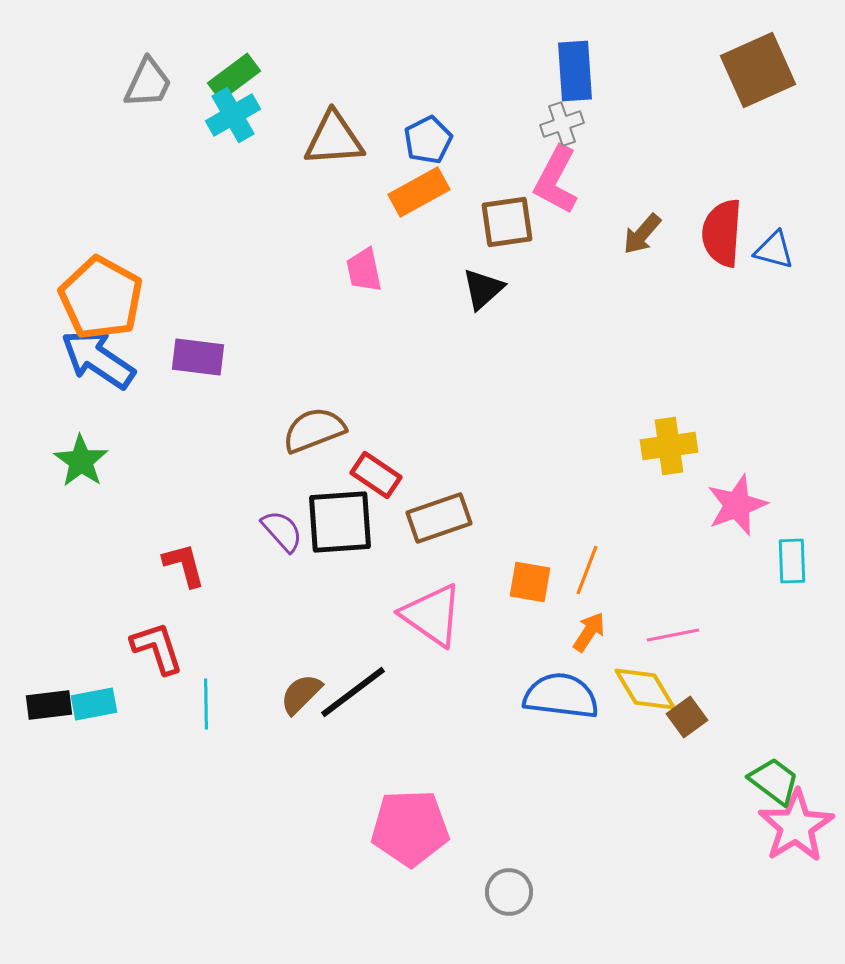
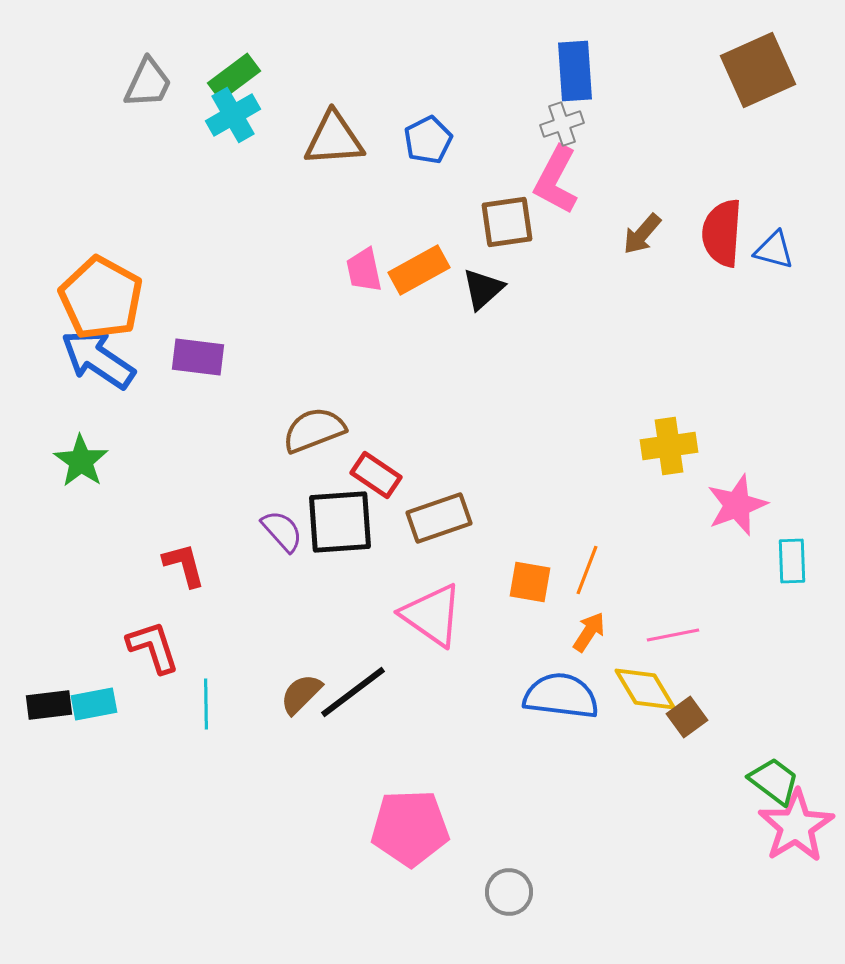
orange rectangle at (419, 192): moved 78 px down
red L-shape at (157, 648): moved 4 px left, 1 px up
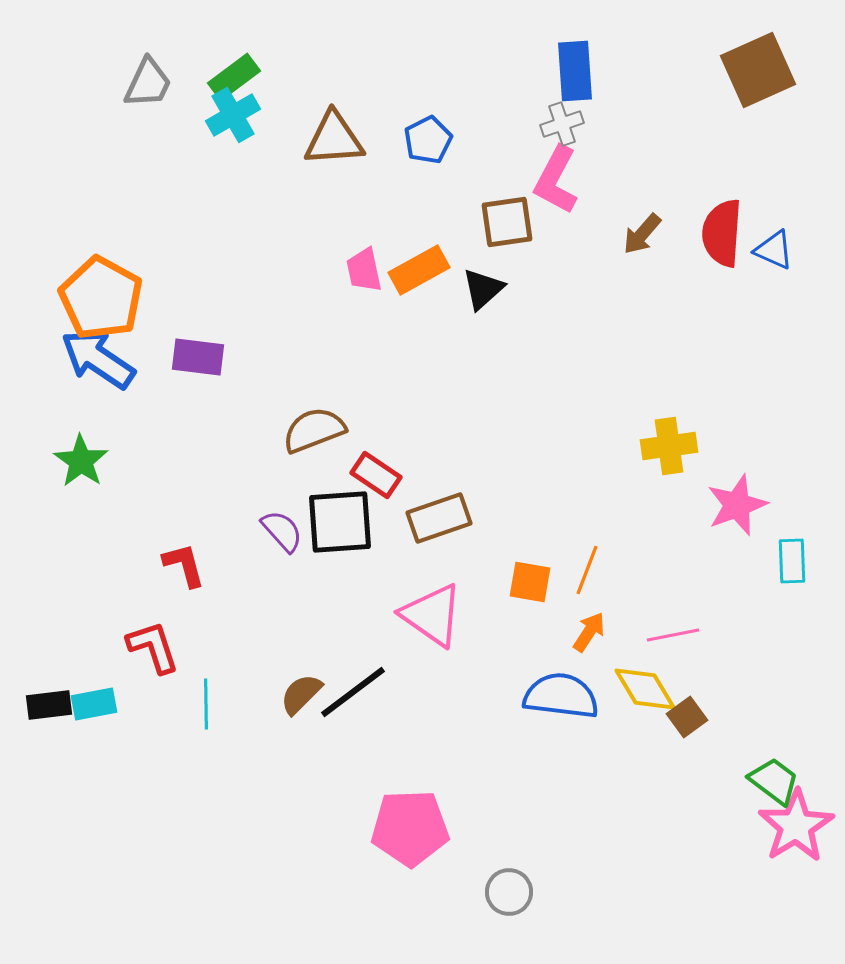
blue triangle at (774, 250): rotated 9 degrees clockwise
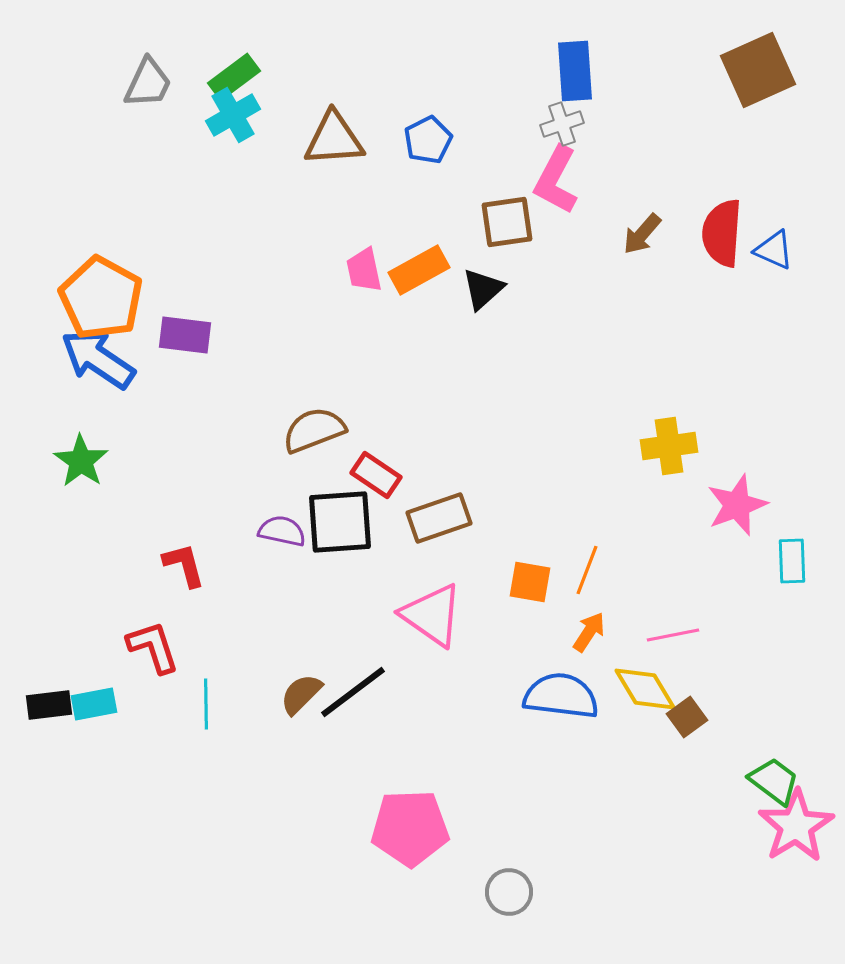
purple rectangle at (198, 357): moved 13 px left, 22 px up
purple semicircle at (282, 531): rotated 36 degrees counterclockwise
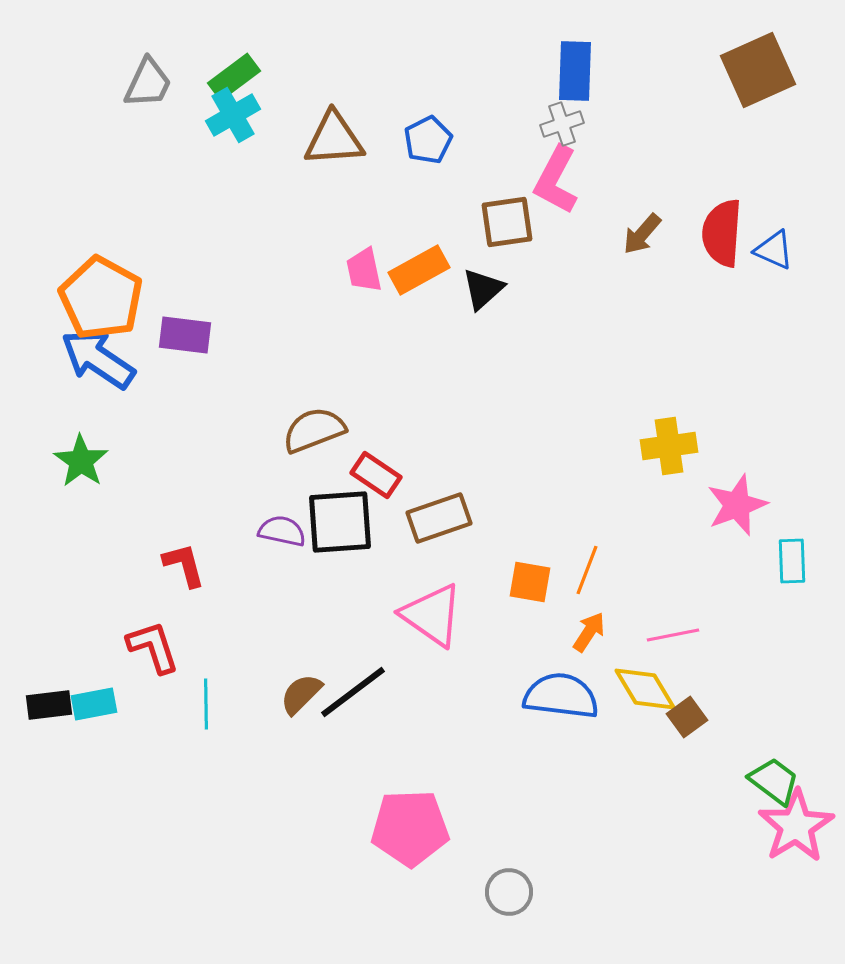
blue rectangle at (575, 71): rotated 6 degrees clockwise
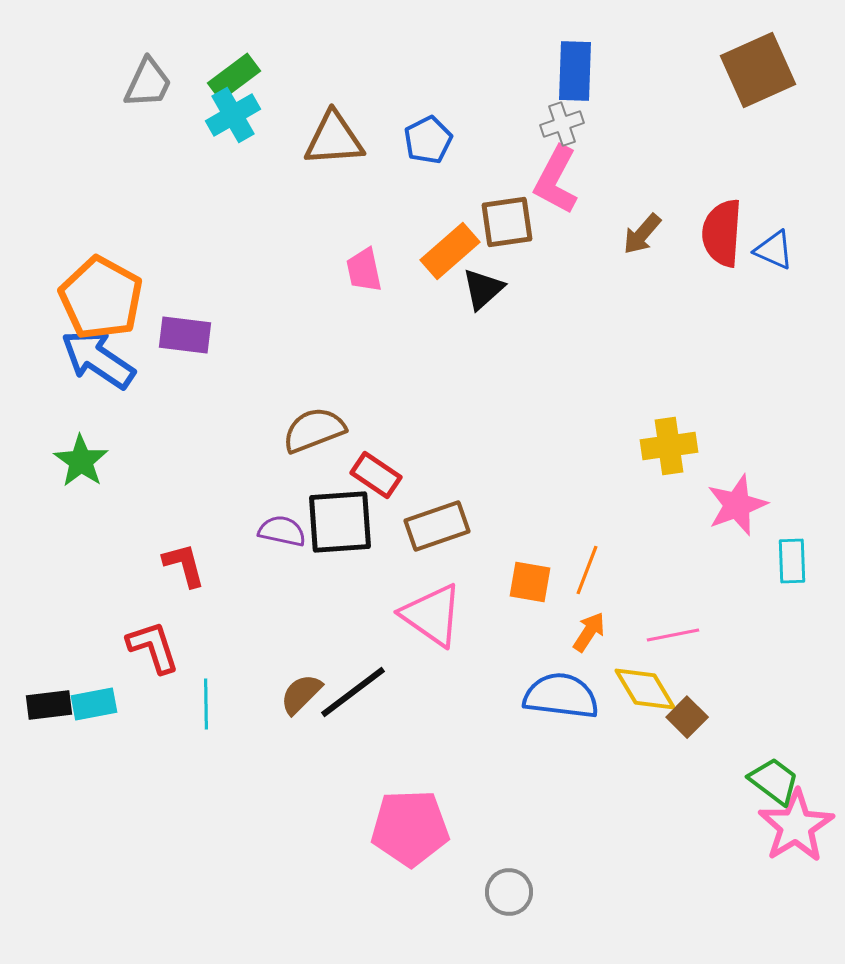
orange rectangle at (419, 270): moved 31 px right, 19 px up; rotated 12 degrees counterclockwise
brown rectangle at (439, 518): moved 2 px left, 8 px down
brown square at (687, 717): rotated 9 degrees counterclockwise
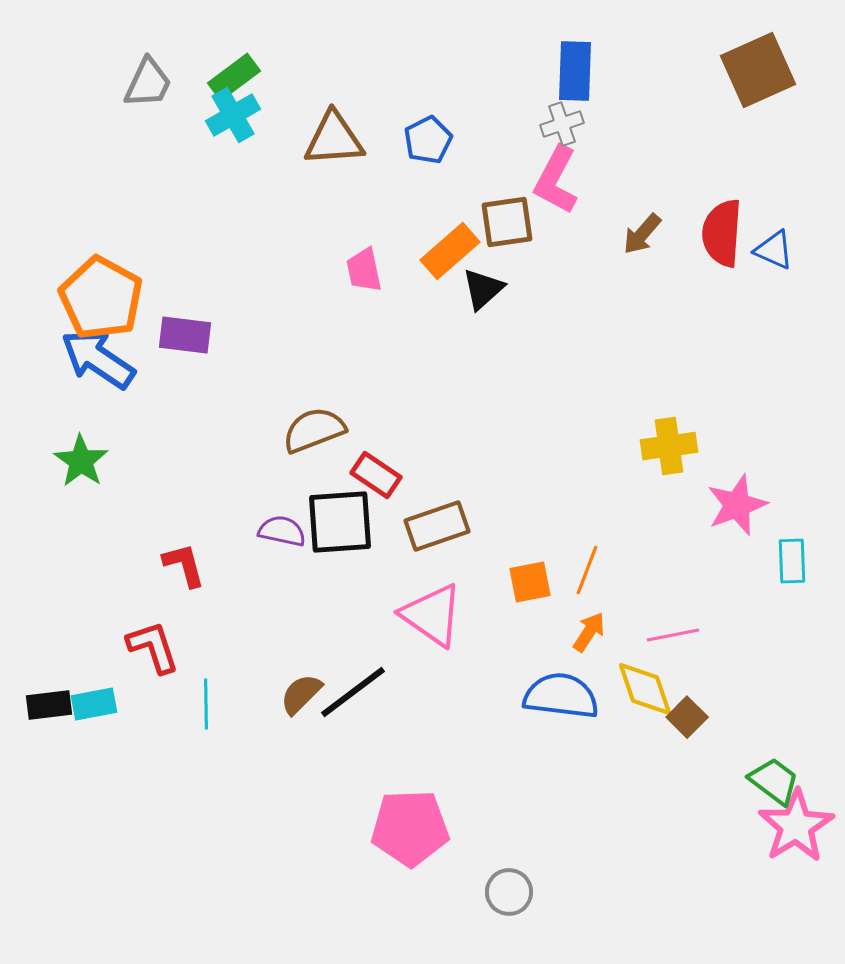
orange square at (530, 582): rotated 21 degrees counterclockwise
yellow diamond at (645, 689): rotated 12 degrees clockwise
